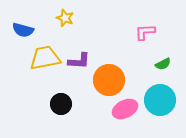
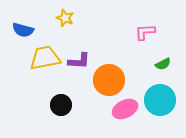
black circle: moved 1 px down
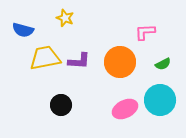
orange circle: moved 11 px right, 18 px up
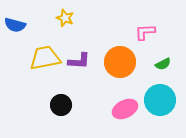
blue semicircle: moved 8 px left, 5 px up
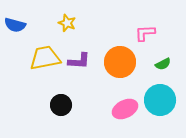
yellow star: moved 2 px right, 5 px down
pink L-shape: moved 1 px down
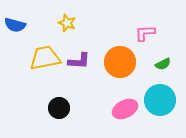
black circle: moved 2 px left, 3 px down
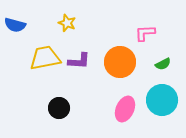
cyan circle: moved 2 px right
pink ellipse: rotated 40 degrees counterclockwise
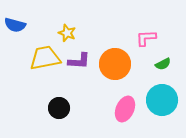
yellow star: moved 10 px down
pink L-shape: moved 1 px right, 5 px down
orange circle: moved 5 px left, 2 px down
